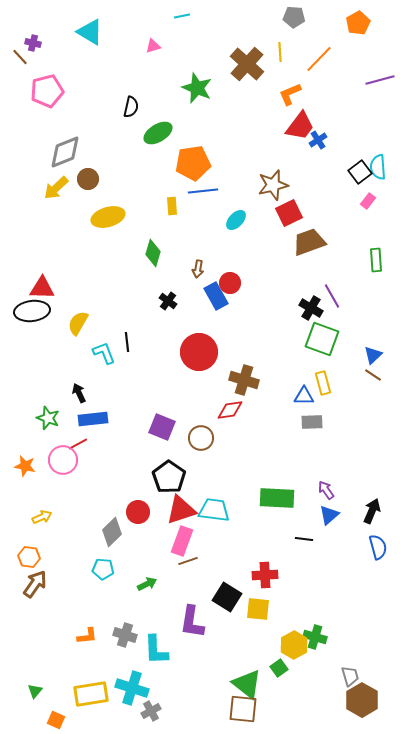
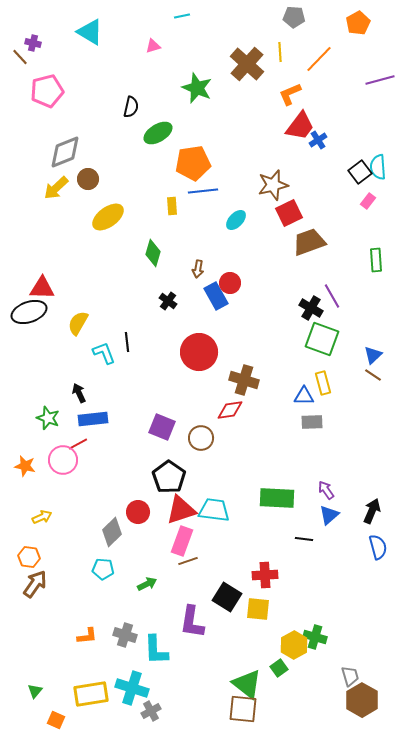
yellow ellipse at (108, 217): rotated 20 degrees counterclockwise
black ellipse at (32, 311): moved 3 px left, 1 px down; rotated 12 degrees counterclockwise
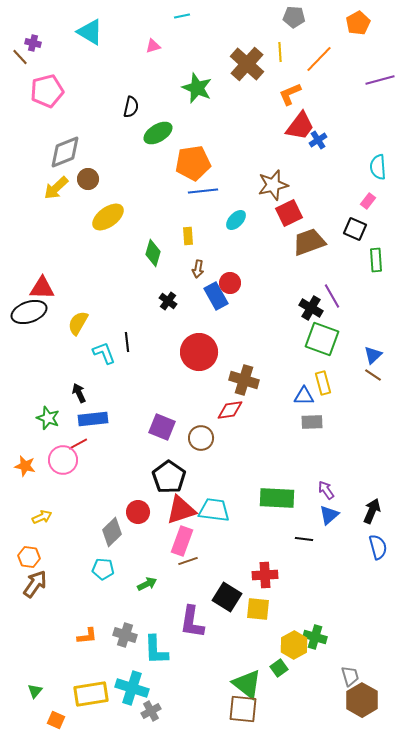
black square at (360, 172): moved 5 px left, 57 px down; rotated 30 degrees counterclockwise
yellow rectangle at (172, 206): moved 16 px right, 30 px down
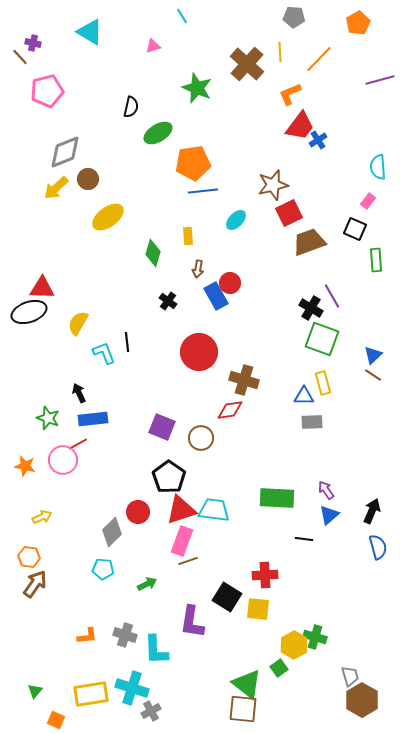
cyan line at (182, 16): rotated 70 degrees clockwise
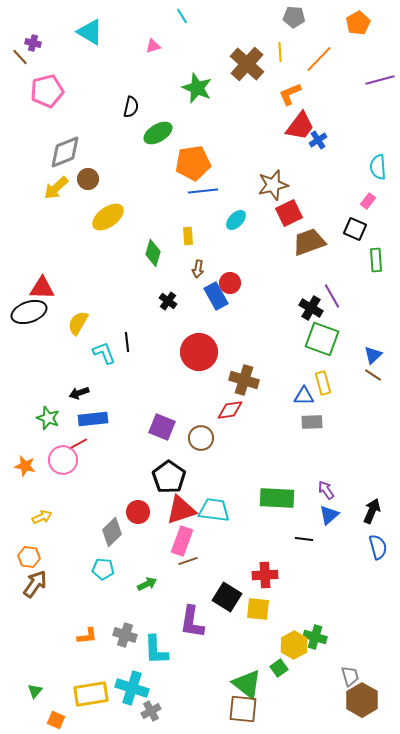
black arrow at (79, 393): rotated 84 degrees counterclockwise
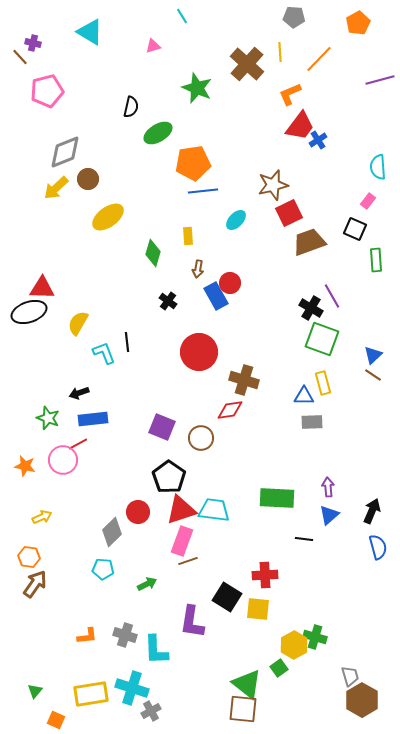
purple arrow at (326, 490): moved 2 px right, 3 px up; rotated 30 degrees clockwise
